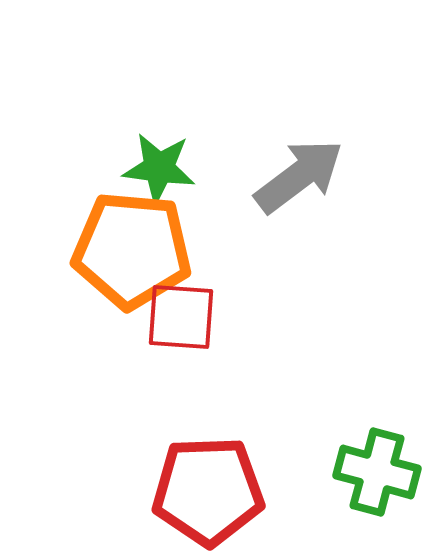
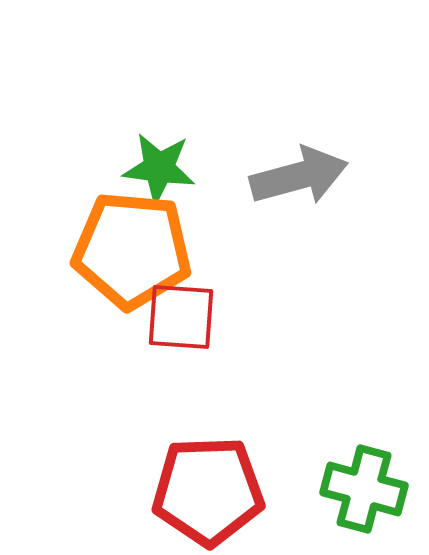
gray arrow: rotated 22 degrees clockwise
green cross: moved 13 px left, 17 px down
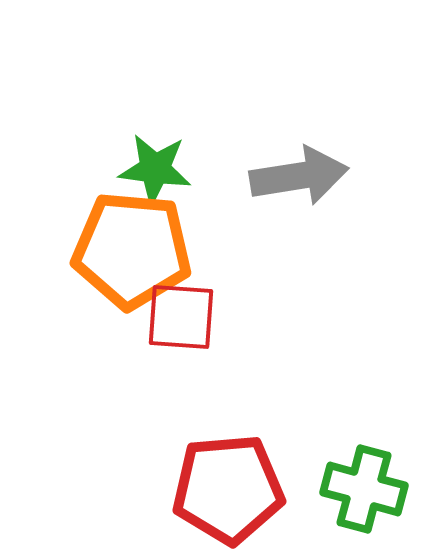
green star: moved 4 px left, 1 px down
gray arrow: rotated 6 degrees clockwise
red pentagon: moved 20 px right, 2 px up; rotated 3 degrees counterclockwise
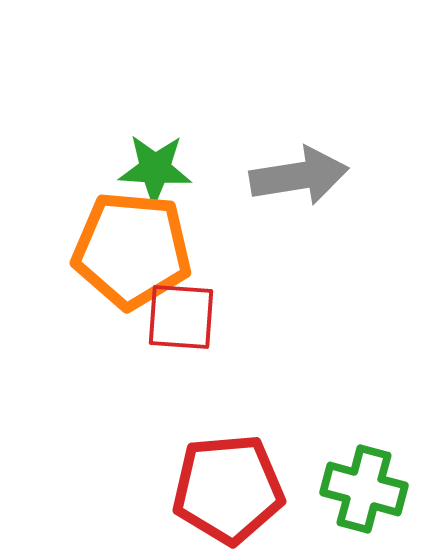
green star: rotated 4 degrees counterclockwise
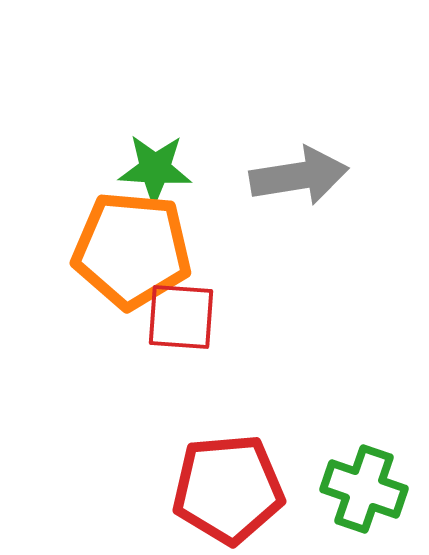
green cross: rotated 4 degrees clockwise
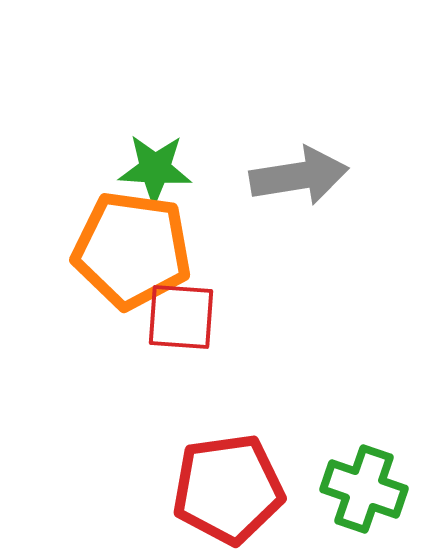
orange pentagon: rotated 3 degrees clockwise
red pentagon: rotated 3 degrees counterclockwise
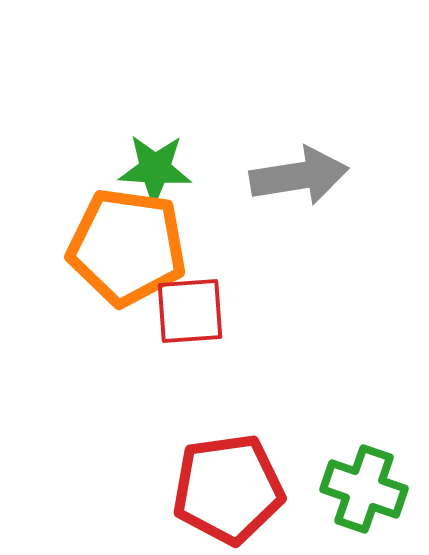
orange pentagon: moved 5 px left, 3 px up
red square: moved 9 px right, 6 px up; rotated 8 degrees counterclockwise
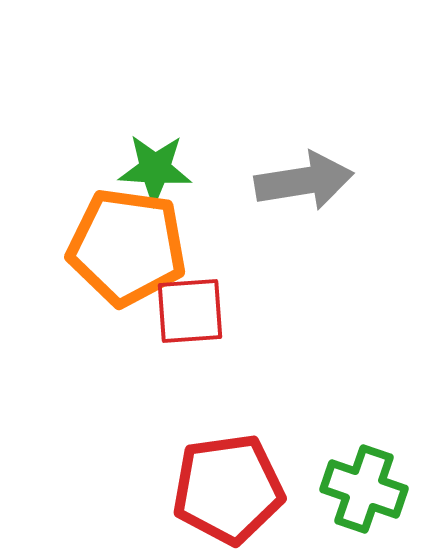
gray arrow: moved 5 px right, 5 px down
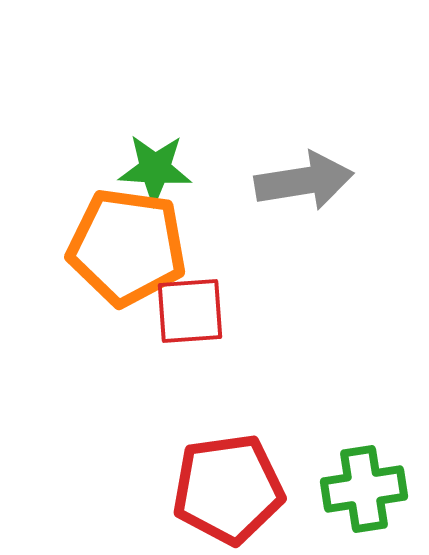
green cross: rotated 28 degrees counterclockwise
